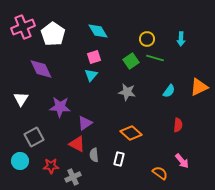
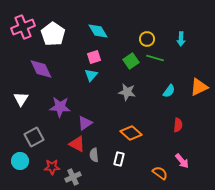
red star: moved 1 px right, 1 px down
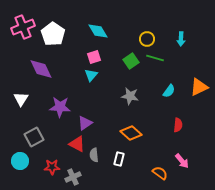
gray star: moved 3 px right, 4 px down
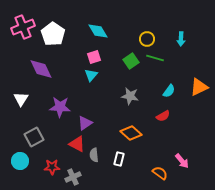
red semicircle: moved 15 px left, 9 px up; rotated 56 degrees clockwise
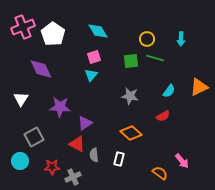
green square: rotated 28 degrees clockwise
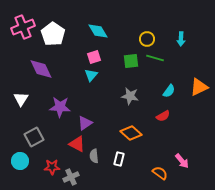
gray semicircle: moved 1 px down
gray cross: moved 2 px left
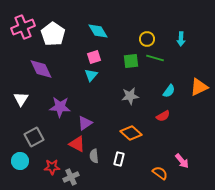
gray star: rotated 18 degrees counterclockwise
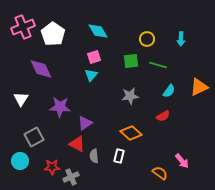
green line: moved 3 px right, 7 px down
white rectangle: moved 3 px up
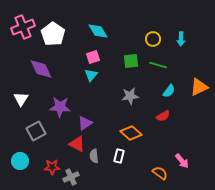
yellow circle: moved 6 px right
pink square: moved 1 px left
gray square: moved 2 px right, 6 px up
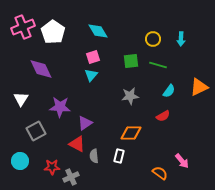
white pentagon: moved 2 px up
orange diamond: rotated 40 degrees counterclockwise
